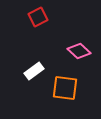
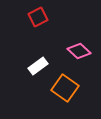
white rectangle: moved 4 px right, 5 px up
orange square: rotated 28 degrees clockwise
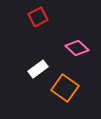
pink diamond: moved 2 px left, 3 px up
white rectangle: moved 3 px down
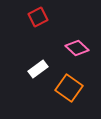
orange square: moved 4 px right
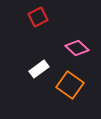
white rectangle: moved 1 px right
orange square: moved 1 px right, 3 px up
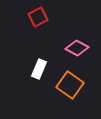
pink diamond: rotated 15 degrees counterclockwise
white rectangle: rotated 30 degrees counterclockwise
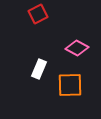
red square: moved 3 px up
orange square: rotated 36 degrees counterclockwise
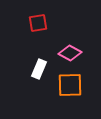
red square: moved 9 px down; rotated 18 degrees clockwise
pink diamond: moved 7 px left, 5 px down
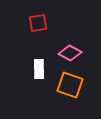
white rectangle: rotated 24 degrees counterclockwise
orange square: rotated 20 degrees clockwise
